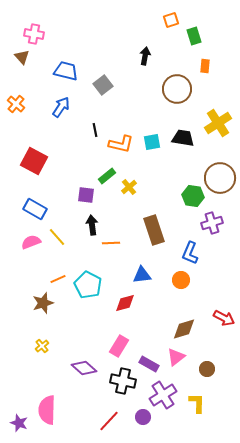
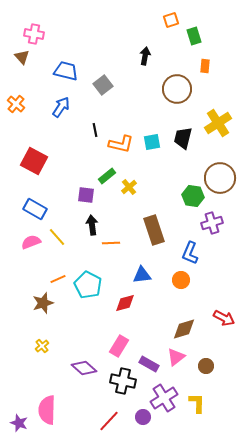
black trapezoid at (183, 138): rotated 85 degrees counterclockwise
brown circle at (207, 369): moved 1 px left, 3 px up
purple cross at (163, 395): moved 1 px right, 3 px down
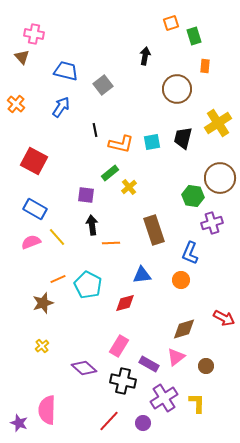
orange square at (171, 20): moved 3 px down
green rectangle at (107, 176): moved 3 px right, 3 px up
purple circle at (143, 417): moved 6 px down
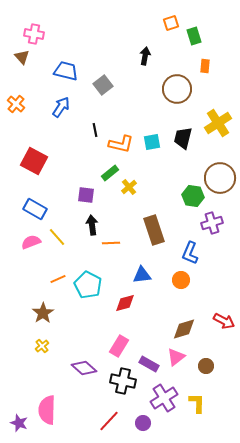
brown star at (43, 303): moved 10 px down; rotated 15 degrees counterclockwise
red arrow at (224, 318): moved 3 px down
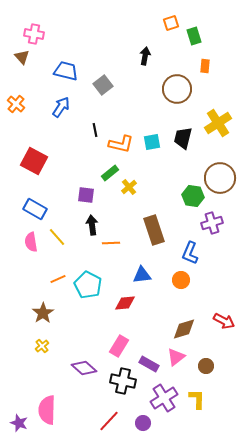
pink semicircle at (31, 242): rotated 78 degrees counterclockwise
red diamond at (125, 303): rotated 10 degrees clockwise
yellow L-shape at (197, 403): moved 4 px up
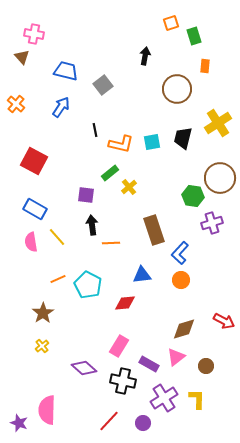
blue L-shape at (190, 253): moved 10 px left; rotated 20 degrees clockwise
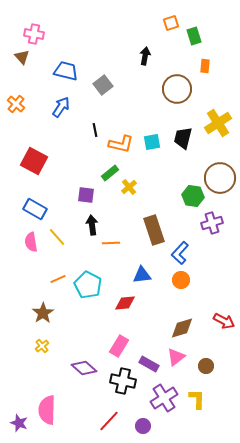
brown diamond at (184, 329): moved 2 px left, 1 px up
purple circle at (143, 423): moved 3 px down
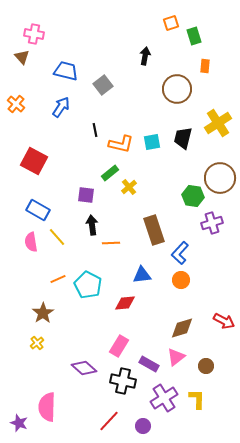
blue rectangle at (35, 209): moved 3 px right, 1 px down
yellow cross at (42, 346): moved 5 px left, 3 px up
pink semicircle at (47, 410): moved 3 px up
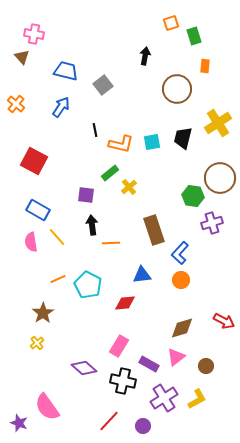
yellow L-shape at (197, 399): rotated 60 degrees clockwise
pink semicircle at (47, 407): rotated 36 degrees counterclockwise
